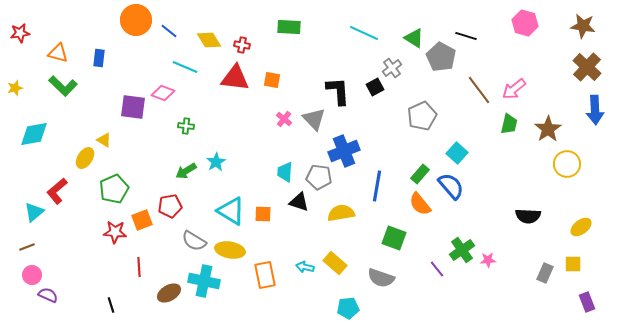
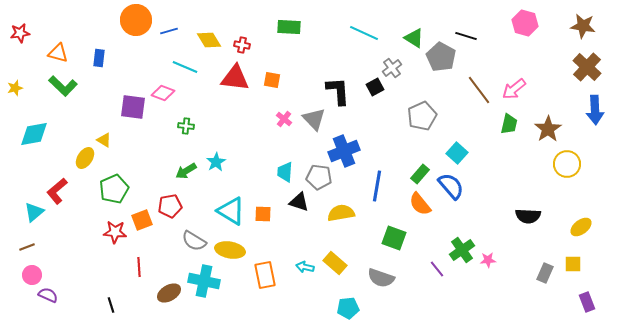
blue line at (169, 31): rotated 54 degrees counterclockwise
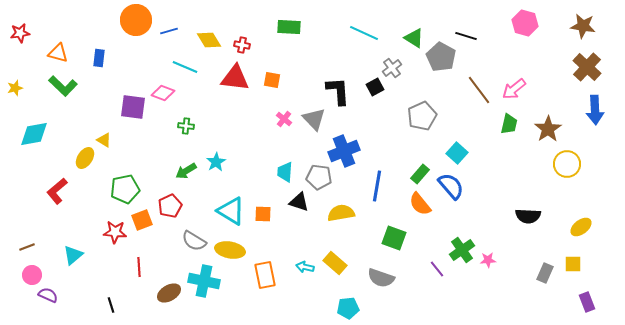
green pentagon at (114, 189): moved 11 px right; rotated 12 degrees clockwise
red pentagon at (170, 206): rotated 15 degrees counterclockwise
cyan triangle at (34, 212): moved 39 px right, 43 px down
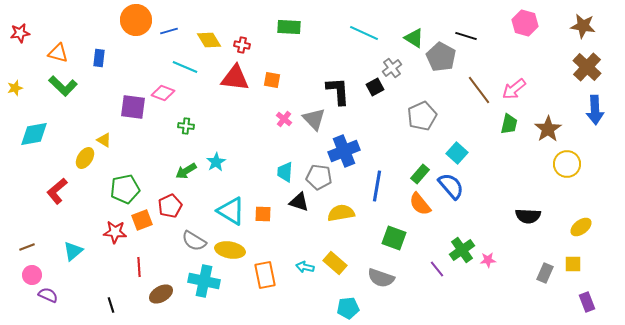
cyan triangle at (73, 255): moved 4 px up
brown ellipse at (169, 293): moved 8 px left, 1 px down
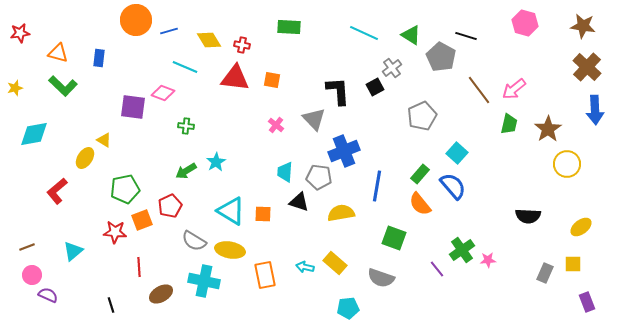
green triangle at (414, 38): moved 3 px left, 3 px up
pink cross at (284, 119): moved 8 px left, 6 px down
blue semicircle at (451, 186): moved 2 px right
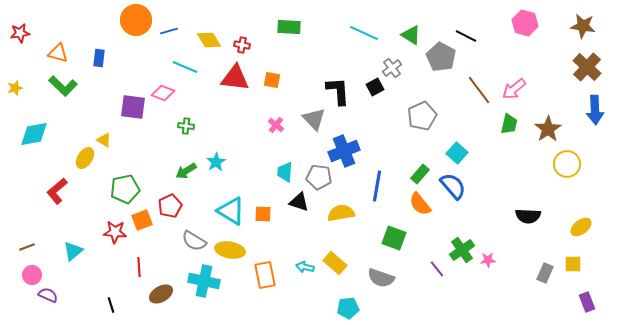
black line at (466, 36): rotated 10 degrees clockwise
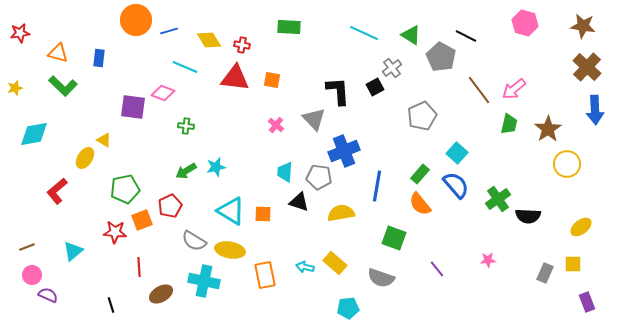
cyan star at (216, 162): moved 5 px down; rotated 18 degrees clockwise
blue semicircle at (453, 186): moved 3 px right, 1 px up
green cross at (462, 250): moved 36 px right, 51 px up
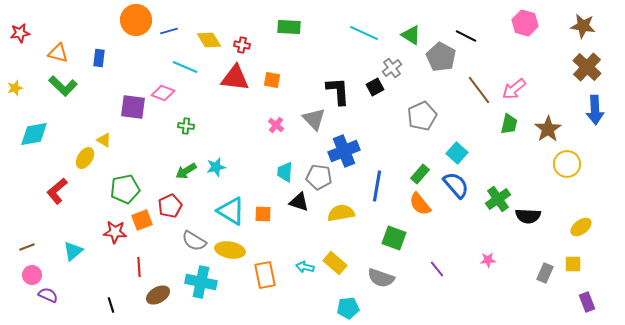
cyan cross at (204, 281): moved 3 px left, 1 px down
brown ellipse at (161, 294): moved 3 px left, 1 px down
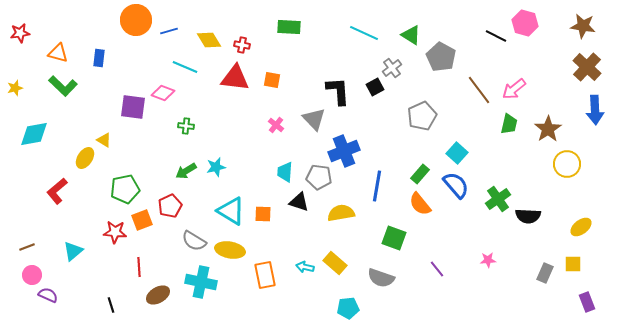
black line at (466, 36): moved 30 px right
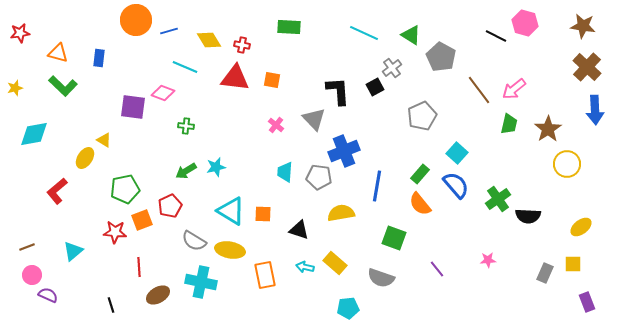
black triangle at (299, 202): moved 28 px down
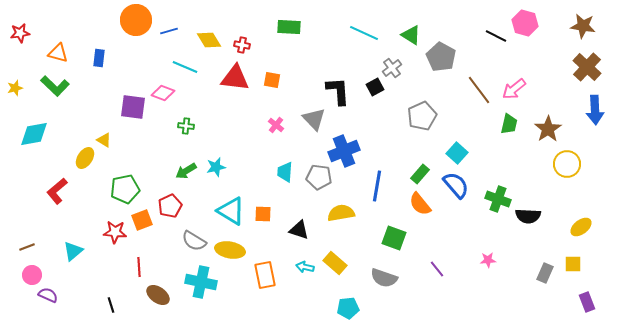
green L-shape at (63, 86): moved 8 px left
green cross at (498, 199): rotated 35 degrees counterclockwise
gray semicircle at (381, 278): moved 3 px right
brown ellipse at (158, 295): rotated 65 degrees clockwise
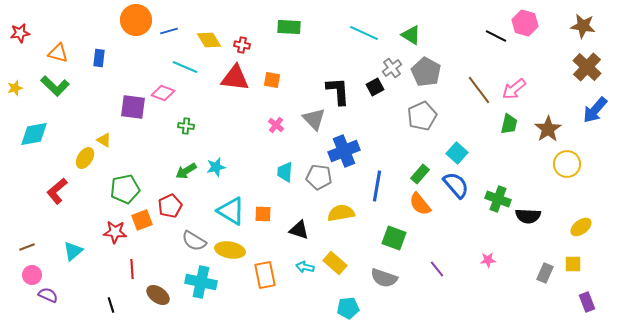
gray pentagon at (441, 57): moved 15 px left, 15 px down
blue arrow at (595, 110): rotated 44 degrees clockwise
red line at (139, 267): moved 7 px left, 2 px down
